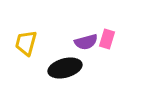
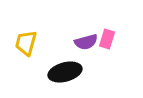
black ellipse: moved 4 px down
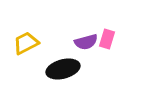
yellow trapezoid: rotated 48 degrees clockwise
black ellipse: moved 2 px left, 3 px up
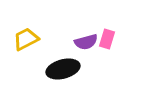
yellow trapezoid: moved 4 px up
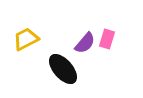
purple semicircle: moved 1 px left, 1 px down; rotated 35 degrees counterclockwise
black ellipse: rotated 64 degrees clockwise
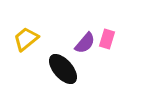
yellow trapezoid: rotated 12 degrees counterclockwise
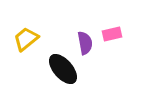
pink rectangle: moved 5 px right, 5 px up; rotated 60 degrees clockwise
purple semicircle: rotated 50 degrees counterclockwise
